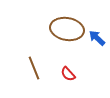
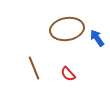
brown ellipse: rotated 20 degrees counterclockwise
blue arrow: rotated 12 degrees clockwise
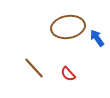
brown ellipse: moved 1 px right, 2 px up
brown line: rotated 20 degrees counterclockwise
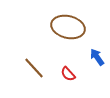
brown ellipse: rotated 24 degrees clockwise
blue arrow: moved 19 px down
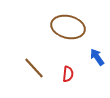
red semicircle: rotated 133 degrees counterclockwise
